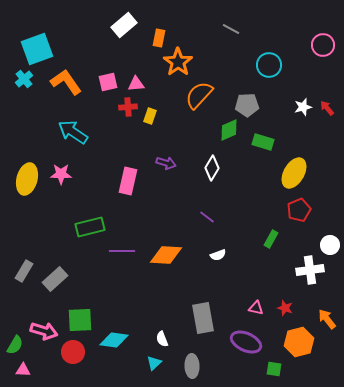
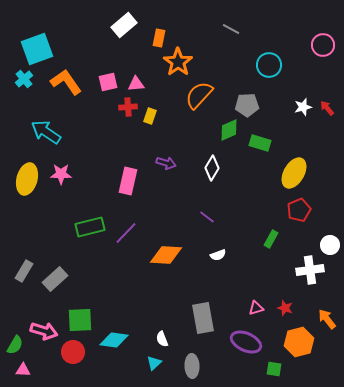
cyan arrow at (73, 132): moved 27 px left
green rectangle at (263, 142): moved 3 px left, 1 px down
purple line at (122, 251): moved 4 px right, 18 px up; rotated 45 degrees counterclockwise
pink triangle at (256, 308): rotated 28 degrees counterclockwise
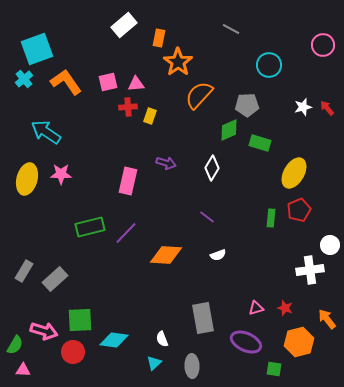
green rectangle at (271, 239): moved 21 px up; rotated 24 degrees counterclockwise
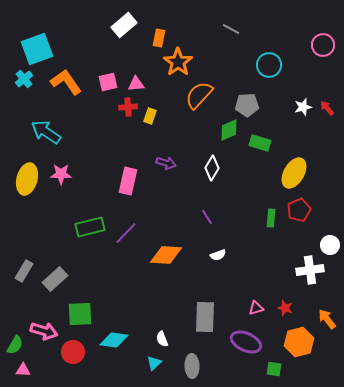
purple line at (207, 217): rotated 21 degrees clockwise
gray rectangle at (203, 318): moved 2 px right, 1 px up; rotated 12 degrees clockwise
green square at (80, 320): moved 6 px up
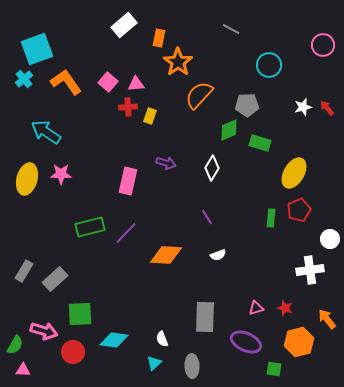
pink square at (108, 82): rotated 36 degrees counterclockwise
white circle at (330, 245): moved 6 px up
